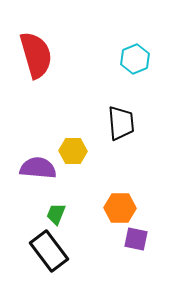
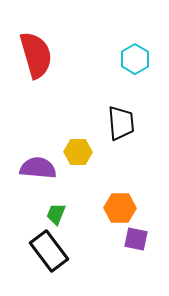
cyan hexagon: rotated 8 degrees counterclockwise
yellow hexagon: moved 5 px right, 1 px down
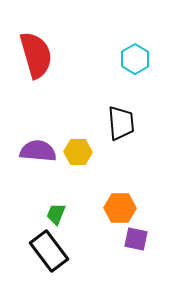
purple semicircle: moved 17 px up
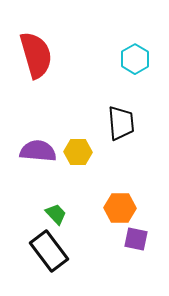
green trapezoid: rotated 115 degrees clockwise
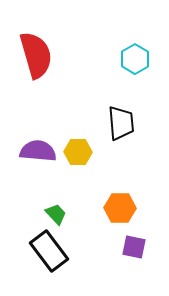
purple square: moved 2 px left, 8 px down
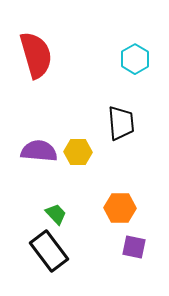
purple semicircle: moved 1 px right
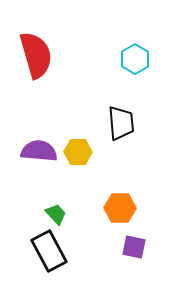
black rectangle: rotated 9 degrees clockwise
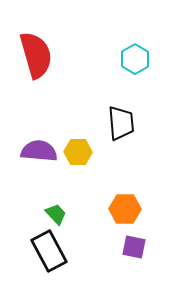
orange hexagon: moved 5 px right, 1 px down
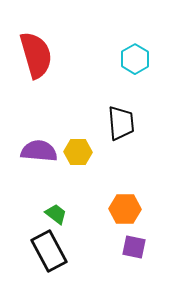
green trapezoid: rotated 10 degrees counterclockwise
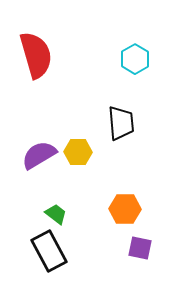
purple semicircle: moved 4 px down; rotated 36 degrees counterclockwise
purple square: moved 6 px right, 1 px down
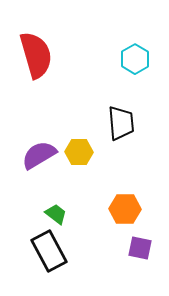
yellow hexagon: moved 1 px right
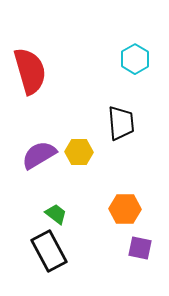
red semicircle: moved 6 px left, 16 px down
